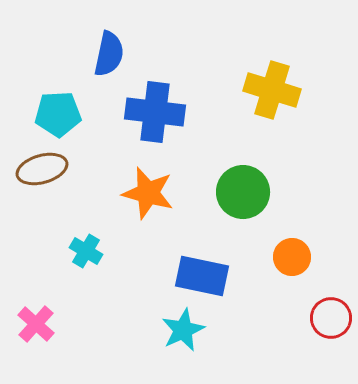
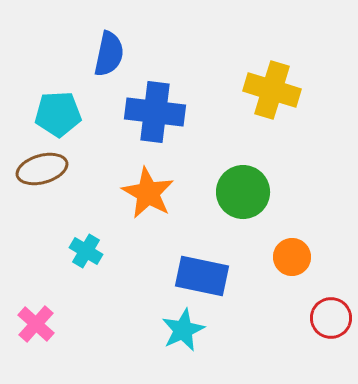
orange star: rotated 14 degrees clockwise
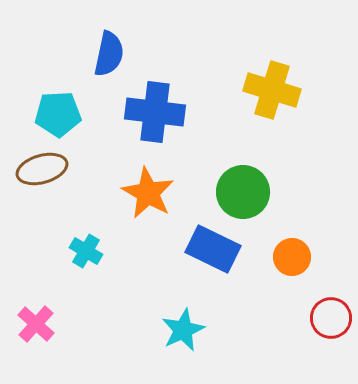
blue rectangle: moved 11 px right, 27 px up; rotated 14 degrees clockwise
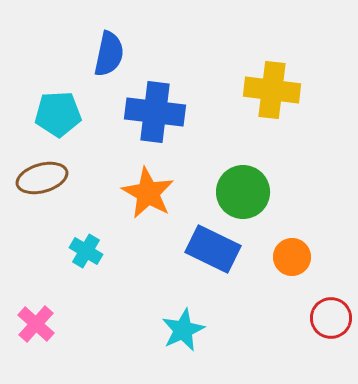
yellow cross: rotated 10 degrees counterclockwise
brown ellipse: moved 9 px down
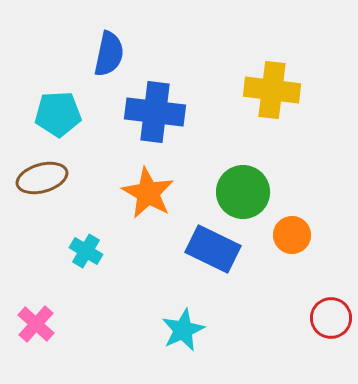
orange circle: moved 22 px up
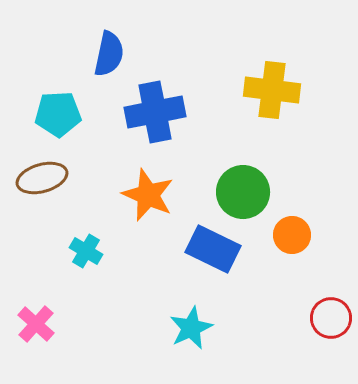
blue cross: rotated 18 degrees counterclockwise
orange star: moved 2 px down; rotated 6 degrees counterclockwise
cyan star: moved 8 px right, 2 px up
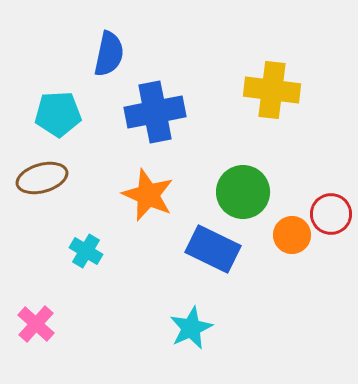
red circle: moved 104 px up
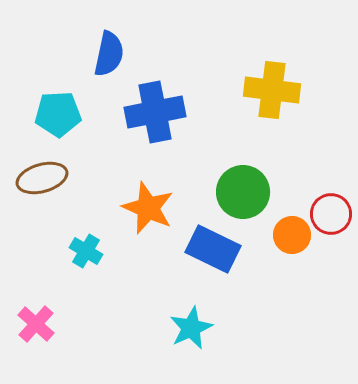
orange star: moved 13 px down
